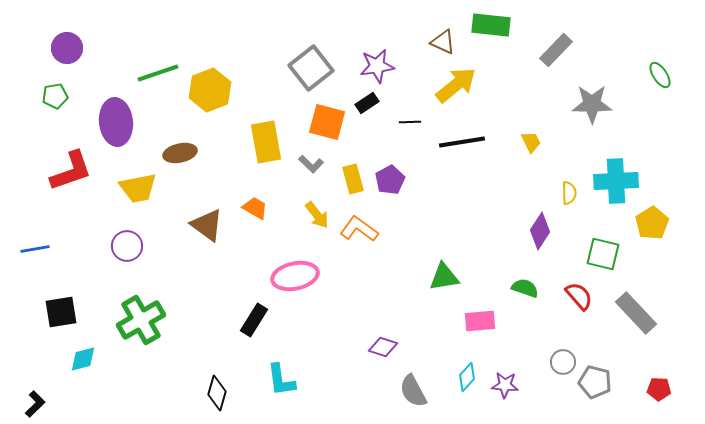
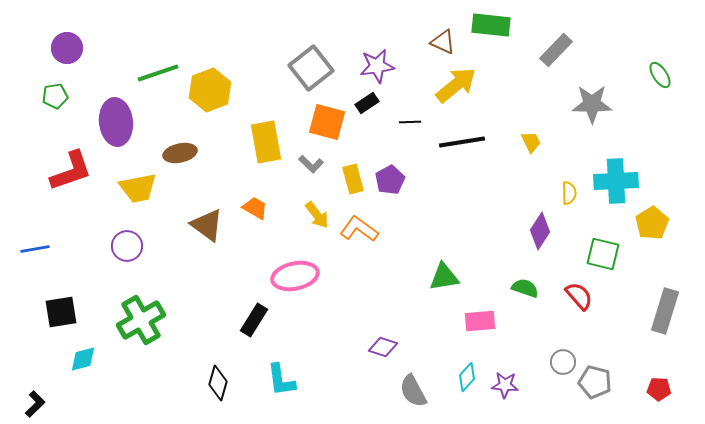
gray rectangle at (636, 313): moved 29 px right, 2 px up; rotated 60 degrees clockwise
black diamond at (217, 393): moved 1 px right, 10 px up
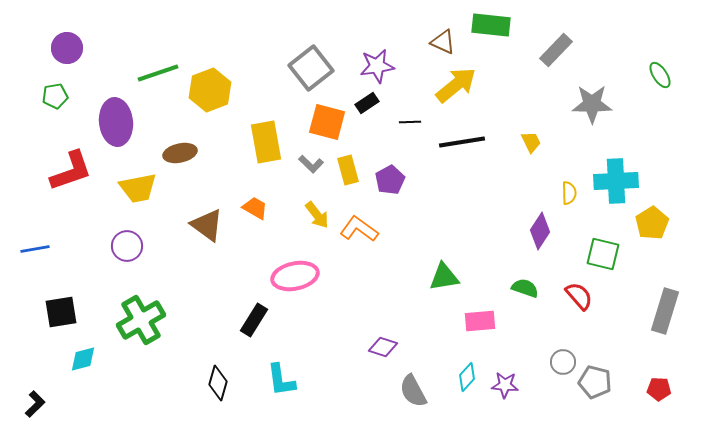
yellow rectangle at (353, 179): moved 5 px left, 9 px up
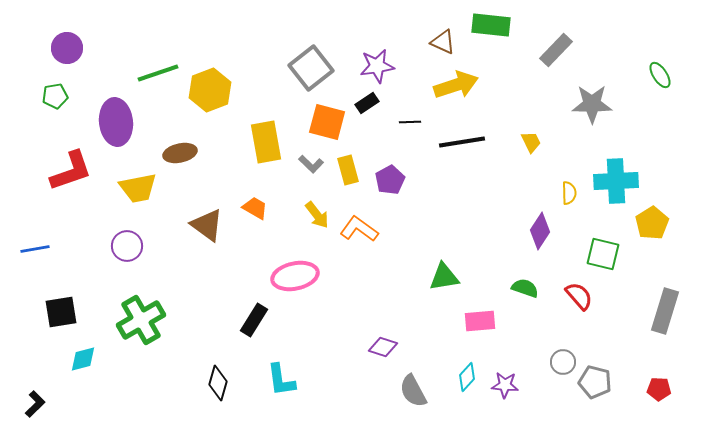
yellow arrow at (456, 85): rotated 21 degrees clockwise
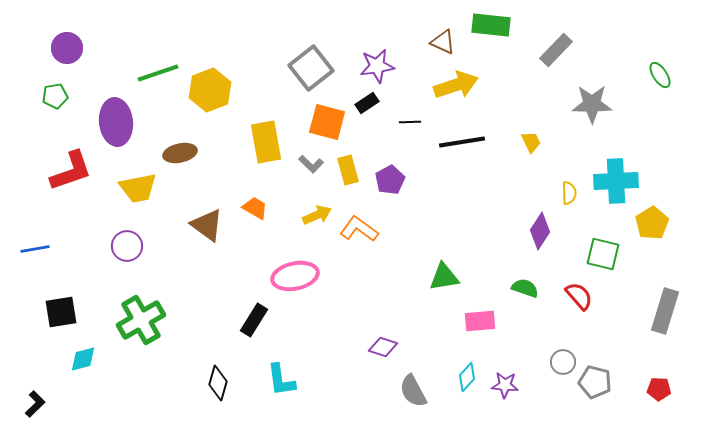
yellow arrow at (317, 215): rotated 76 degrees counterclockwise
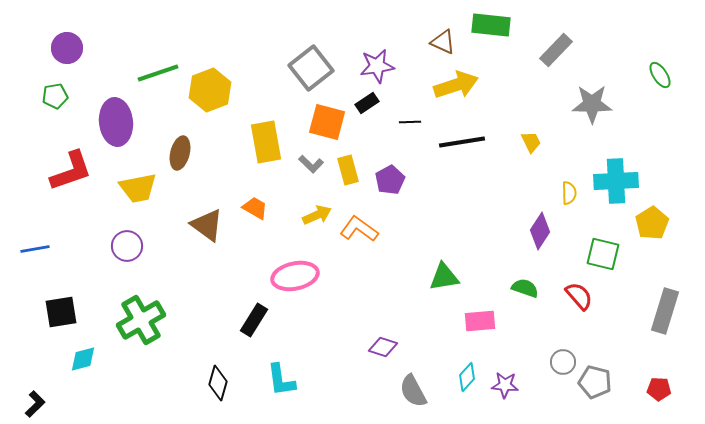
brown ellipse at (180, 153): rotated 64 degrees counterclockwise
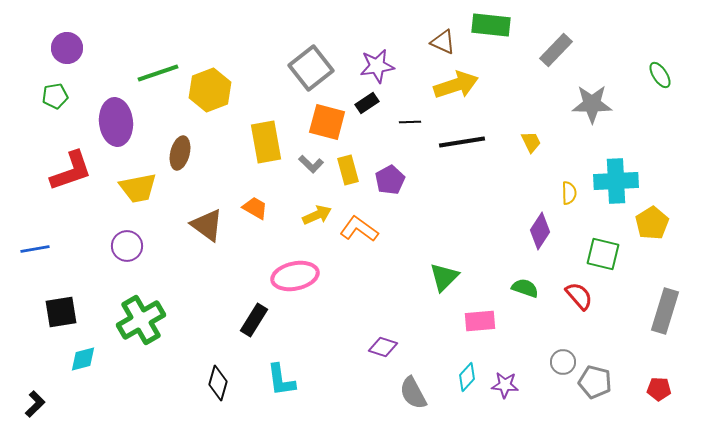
green triangle at (444, 277): rotated 36 degrees counterclockwise
gray semicircle at (413, 391): moved 2 px down
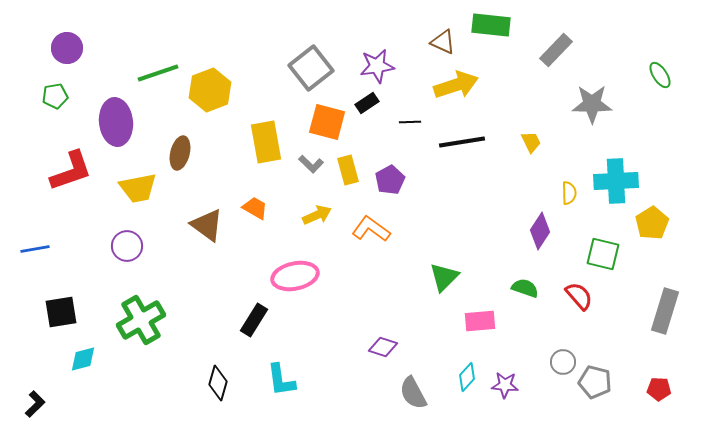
orange L-shape at (359, 229): moved 12 px right
